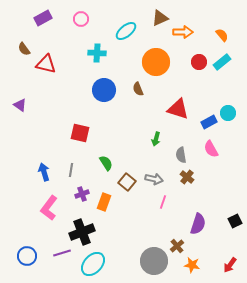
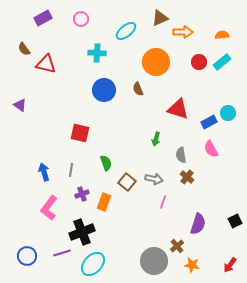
orange semicircle at (222, 35): rotated 56 degrees counterclockwise
green semicircle at (106, 163): rotated 14 degrees clockwise
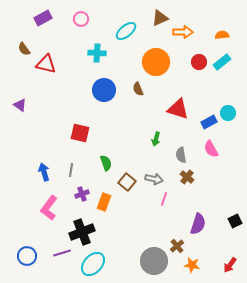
pink line at (163, 202): moved 1 px right, 3 px up
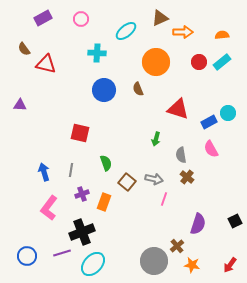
purple triangle at (20, 105): rotated 32 degrees counterclockwise
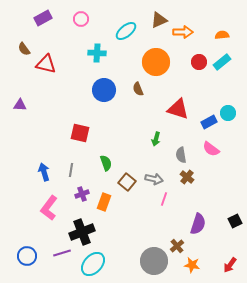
brown triangle at (160, 18): moved 1 px left, 2 px down
pink semicircle at (211, 149): rotated 24 degrees counterclockwise
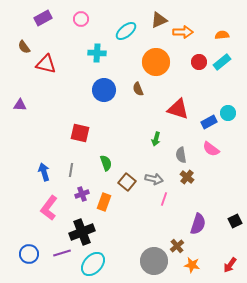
brown semicircle at (24, 49): moved 2 px up
blue circle at (27, 256): moved 2 px right, 2 px up
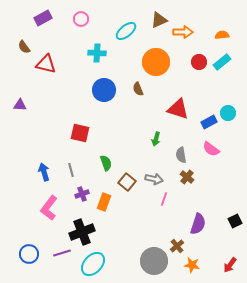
gray line at (71, 170): rotated 24 degrees counterclockwise
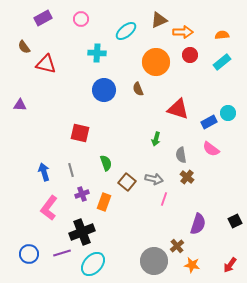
red circle at (199, 62): moved 9 px left, 7 px up
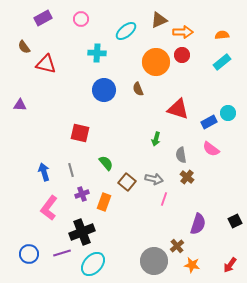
red circle at (190, 55): moved 8 px left
green semicircle at (106, 163): rotated 21 degrees counterclockwise
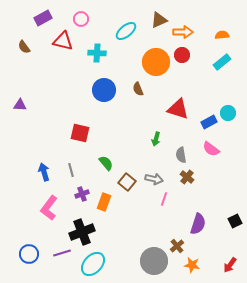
red triangle at (46, 64): moved 17 px right, 23 px up
